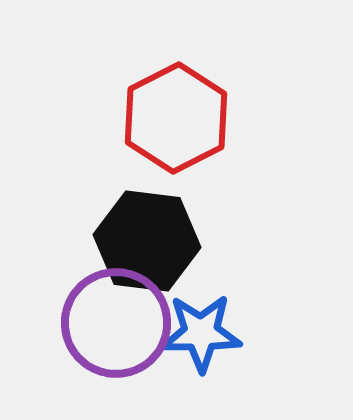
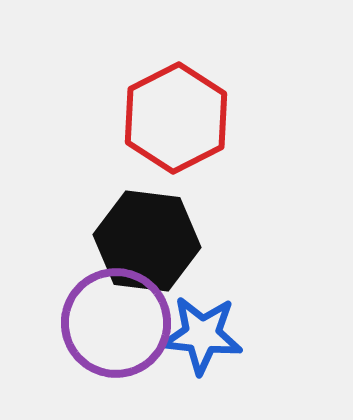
blue star: moved 1 px right, 2 px down; rotated 6 degrees clockwise
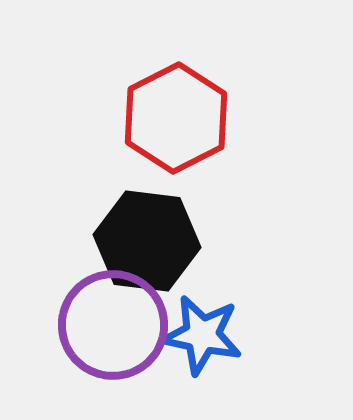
purple circle: moved 3 px left, 2 px down
blue star: rotated 6 degrees clockwise
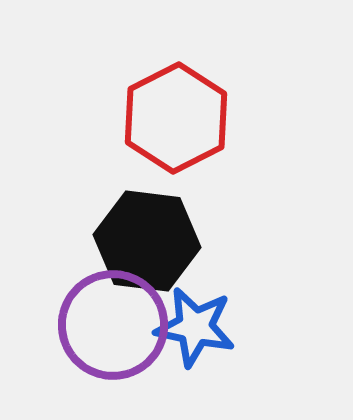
blue star: moved 7 px left, 8 px up
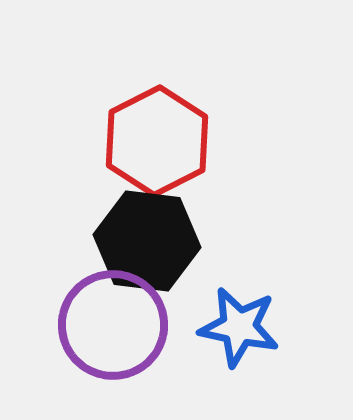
red hexagon: moved 19 px left, 23 px down
blue star: moved 44 px right
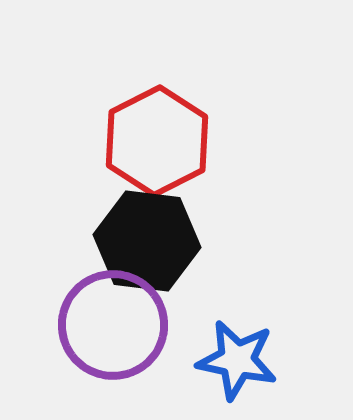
blue star: moved 2 px left, 33 px down
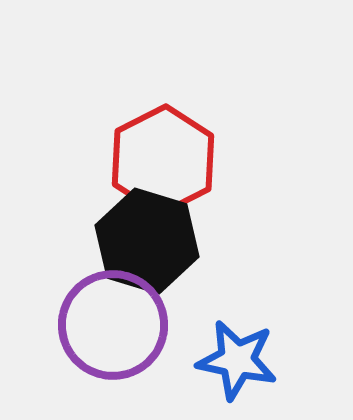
red hexagon: moved 6 px right, 19 px down
black hexagon: rotated 10 degrees clockwise
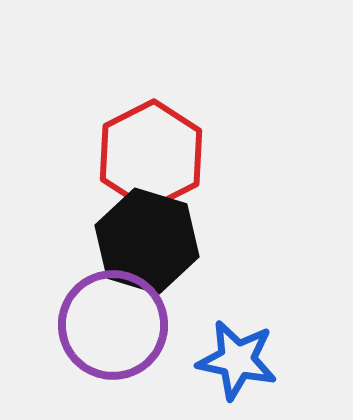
red hexagon: moved 12 px left, 5 px up
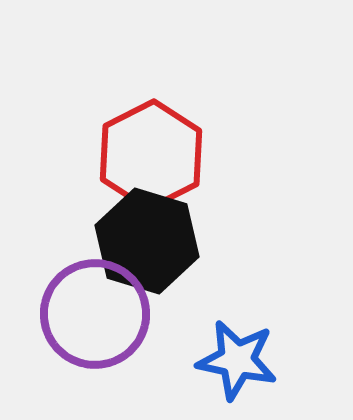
purple circle: moved 18 px left, 11 px up
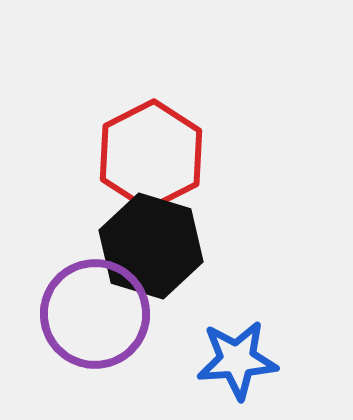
black hexagon: moved 4 px right, 5 px down
blue star: rotated 16 degrees counterclockwise
